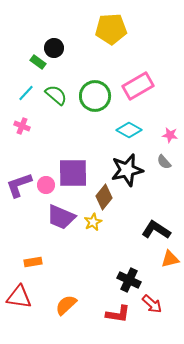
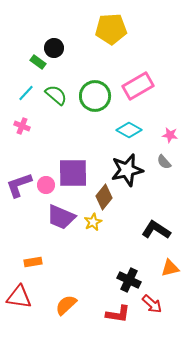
orange triangle: moved 9 px down
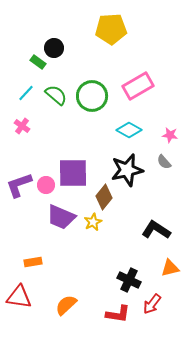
green circle: moved 3 px left
pink cross: rotated 14 degrees clockwise
red arrow: rotated 85 degrees clockwise
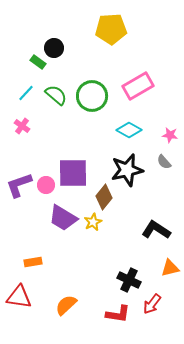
purple trapezoid: moved 2 px right, 1 px down; rotated 8 degrees clockwise
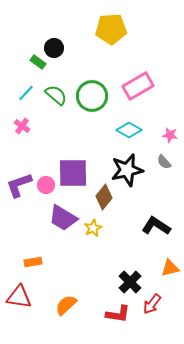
yellow star: moved 6 px down
black L-shape: moved 4 px up
black cross: moved 1 px right, 2 px down; rotated 20 degrees clockwise
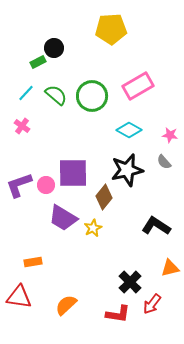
green rectangle: rotated 63 degrees counterclockwise
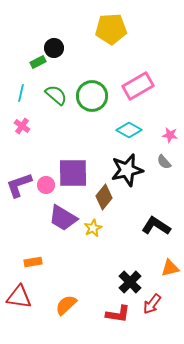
cyan line: moved 5 px left; rotated 30 degrees counterclockwise
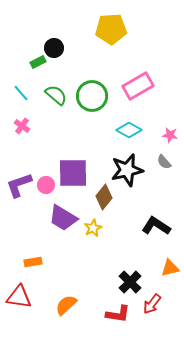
cyan line: rotated 54 degrees counterclockwise
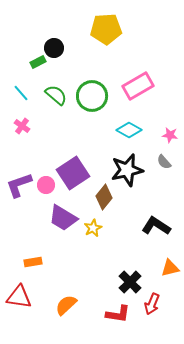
yellow pentagon: moved 5 px left
purple square: rotated 32 degrees counterclockwise
red arrow: rotated 15 degrees counterclockwise
